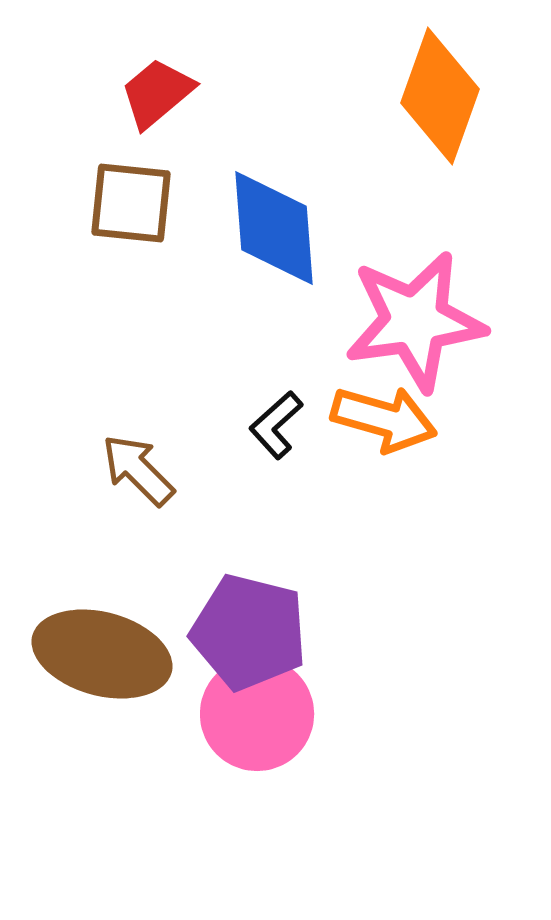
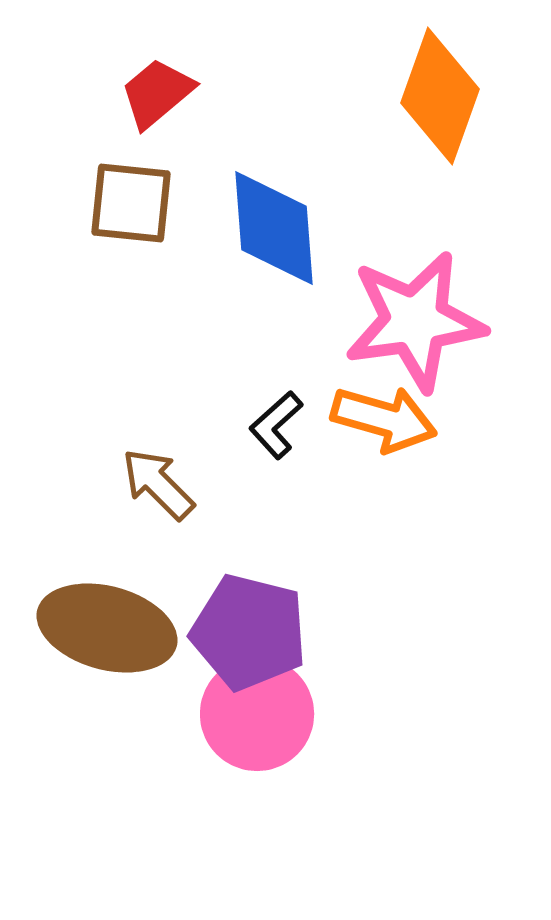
brown arrow: moved 20 px right, 14 px down
brown ellipse: moved 5 px right, 26 px up
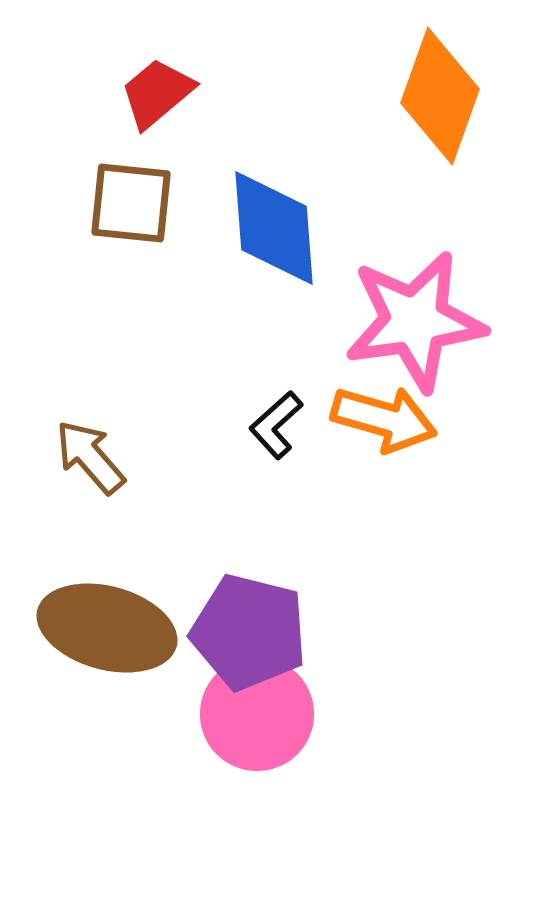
brown arrow: moved 68 px left, 27 px up; rotated 4 degrees clockwise
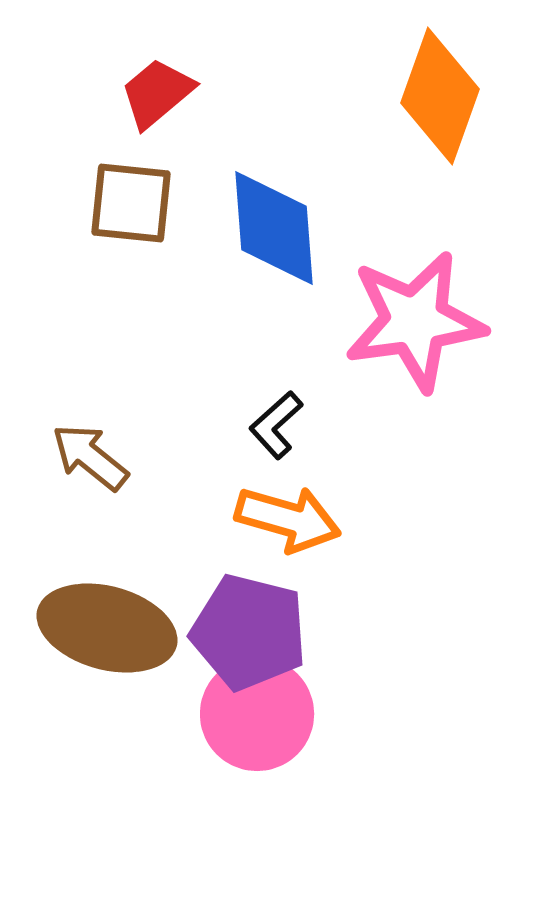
orange arrow: moved 96 px left, 100 px down
brown arrow: rotated 10 degrees counterclockwise
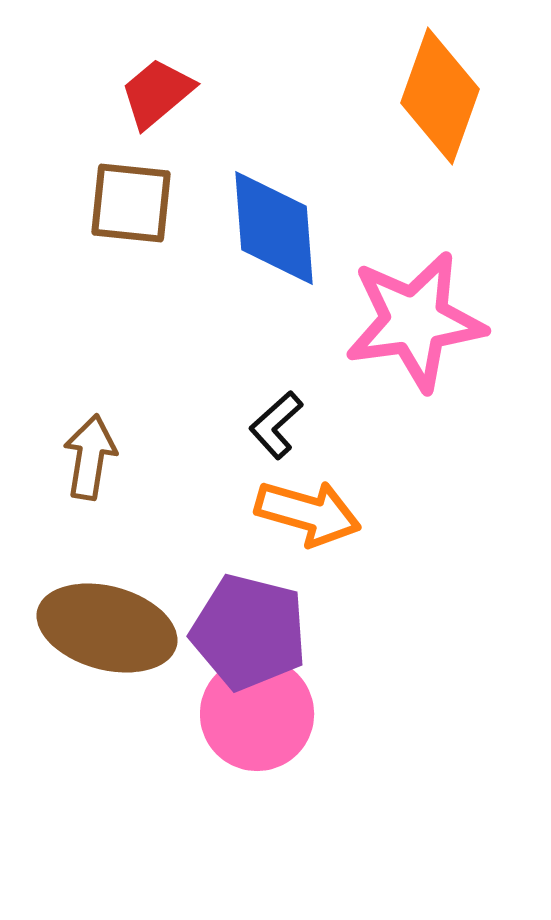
brown arrow: rotated 60 degrees clockwise
orange arrow: moved 20 px right, 6 px up
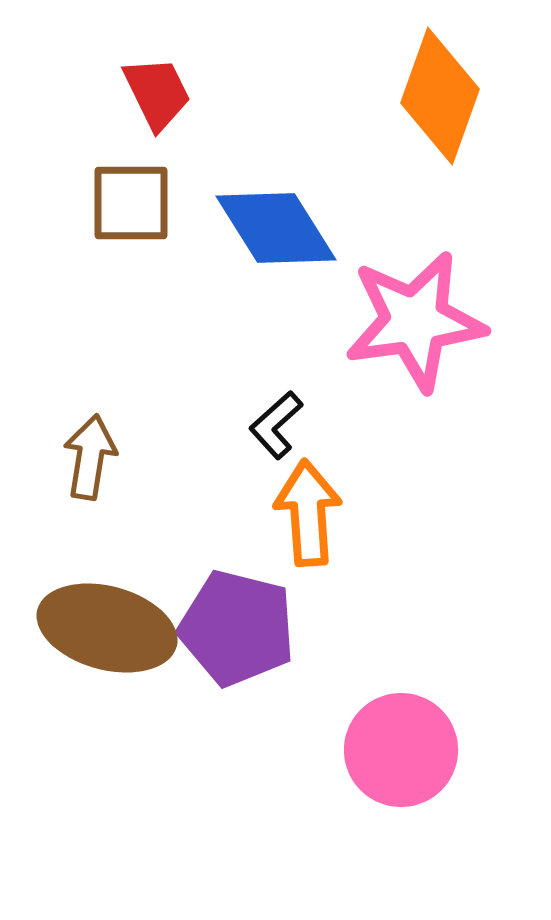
red trapezoid: rotated 104 degrees clockwise
brown square: rotated 6 degrees counterclockwise
blue diamond: moved 2 px right; rotated 28 degrees counterclockwise
orange arrow: rotated 110 degrees counterclockwise
purple pentagon: moved 12 px left, 4 px up
pink circle: moved 144 px right, 36 px down
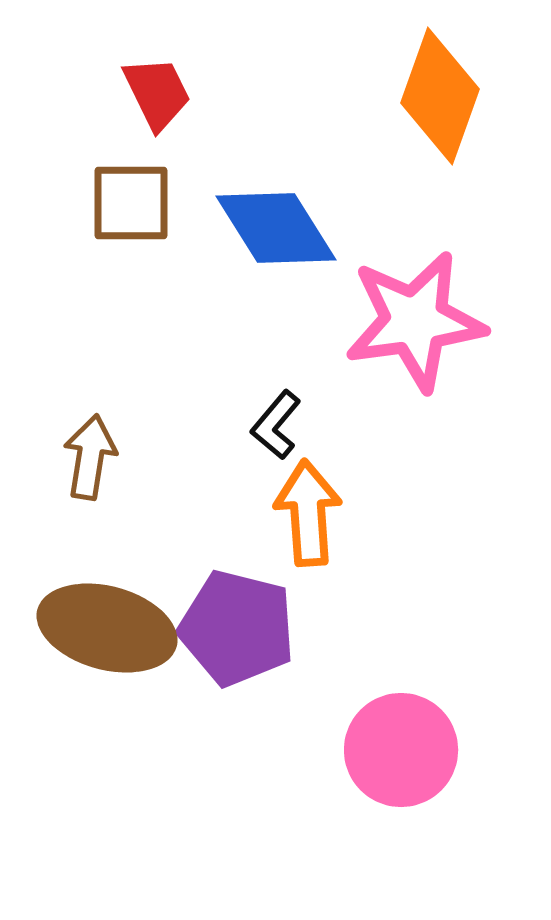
black L-shape: rotated 8 degrees counterclockwise
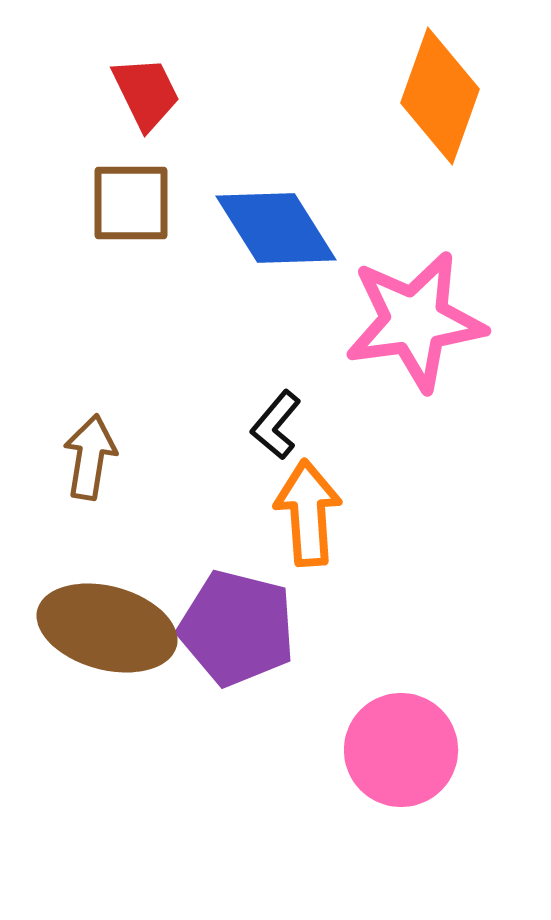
red trapezoid: moved 11 px left
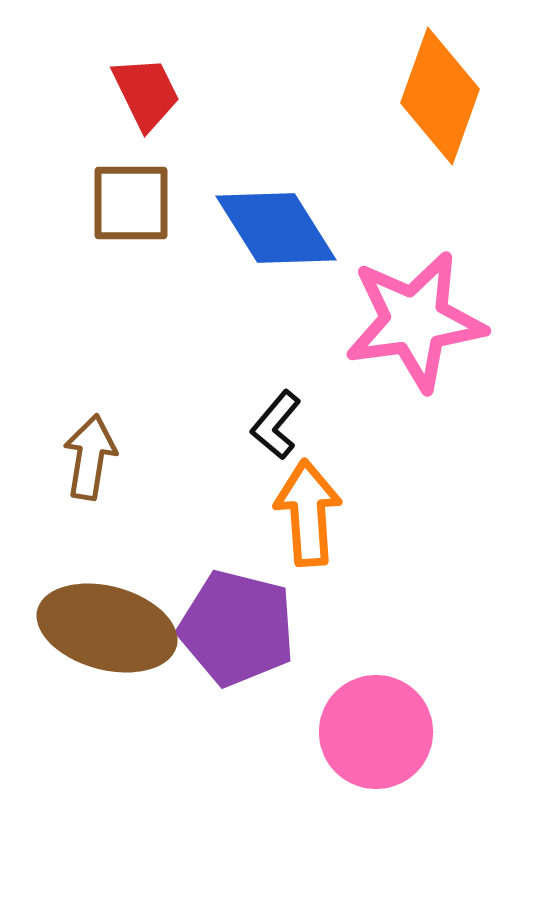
pink circle: moved 25 px left, 18 px up
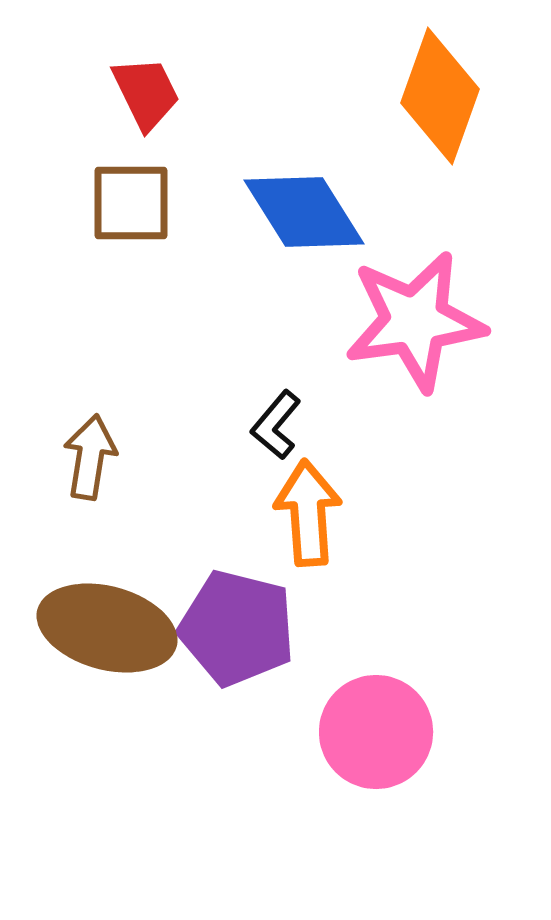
blue diamond: moved 28 px right, 16 px up
